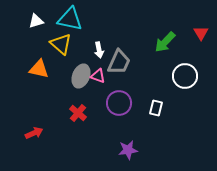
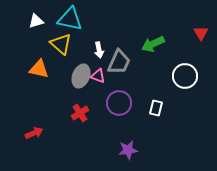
green arrow: moved 12 px left, 2 px down; rotated 20 degrees clockwise
red cross: moved 2 px right; rotated 18 degrees clockwise
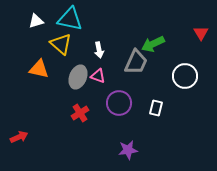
gray trapezoid: moved 17 px right
gray ellipse: moved 3 px left, 1 px down
red arrow: moved 15 px left, 4 px down
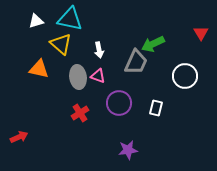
gray ellipse: rotated 30 degrees counterclockwise
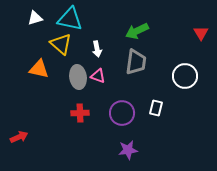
white triangle: moved 1 px left, 3 px up
green arrow: moved 16 px left, 13 px up
white arrow: moved 2 px left, 1 px up
gray trapezoid: rotated 16 degrees counterclockwise
purple circle: moved 3 px right, 10 px down
red cross: rotated 30 degrees clockwise
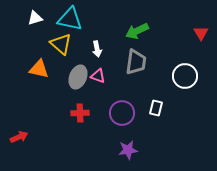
gray ellipse: rotated 30 degrees clockwise
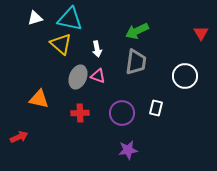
orange triangle: moved 30 px down
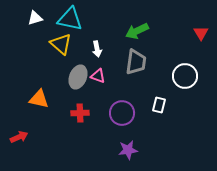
white rectangle: moved 3 px right, 3 px up
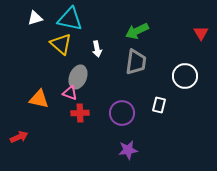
pink triangle: moved 28 px left, 17 px down
